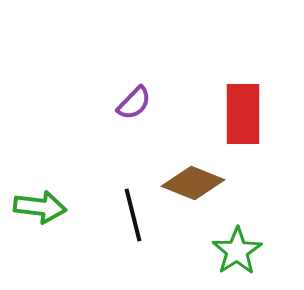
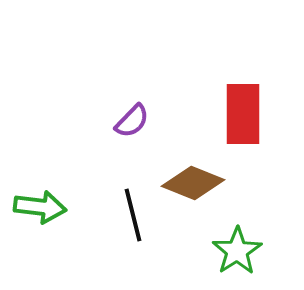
purple semicircle: moved 2 px left, 18 px down
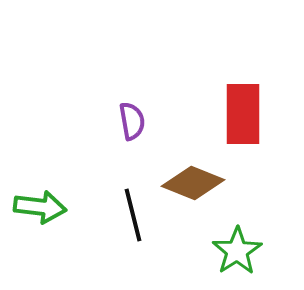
purple semicircle: rotated 54 degrees counterclockwise
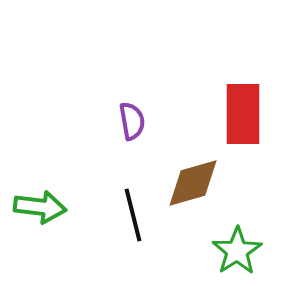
brown diamond: rotated 38 degrees counterclockwise
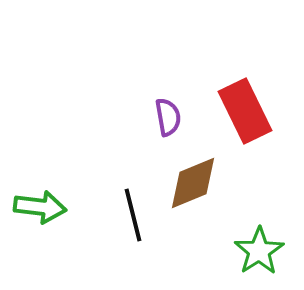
red rectangle: moved 2 px right, 3 px up; rotated 26 degrees counterclockwise
purple semicircle: moved 36 px right, 4 px up
brown diamond: rotated 6 degrees counterclockwise
green star: moved 22 px right
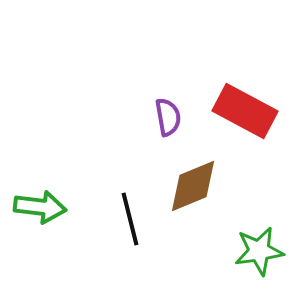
red rectangle: rotated 36 degrees counterclockwise
brown diamond: moved 3 px down
black line: moved 3 px left, 4 px down
green star: rotated 24 degrees clockwise
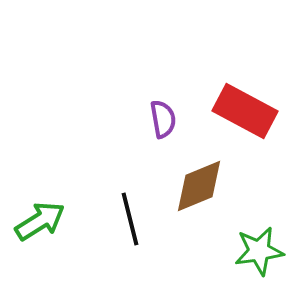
purple semicircle: moved 5 px left, 2 px down
brown diamond: moved 6 px right
green arrow: moved 14 px down; rotated 39 degrees counterclockwise
